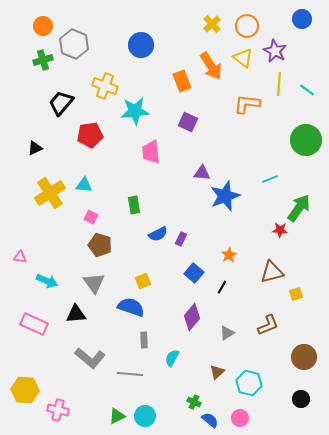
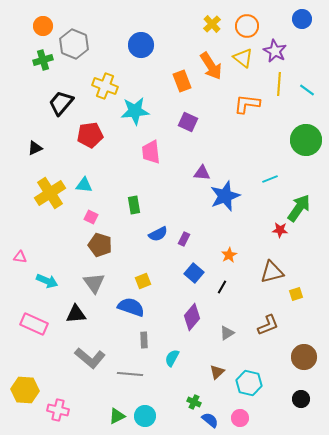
purple rectangle at (181, 239): moved 3 px right
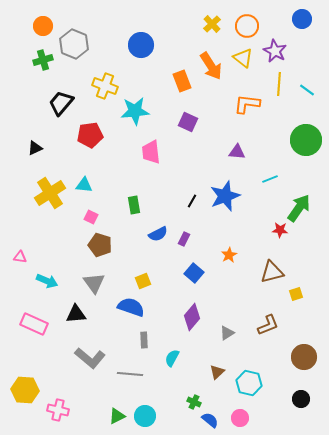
purple triangle at (202, 173): moved 35 px right, 21 px up
black line at (222, 287): moved 30 px left, 86 px up
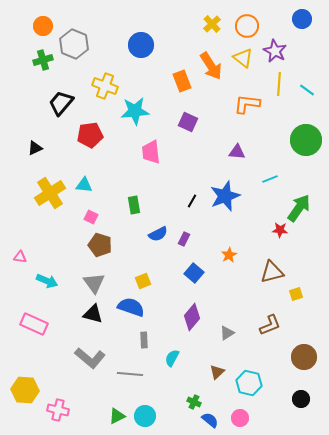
black triangle at (76, 314): moved 17 px right; rotated 20 degrees clockwise
brown L-shape at (268, 325): moved 2 px right
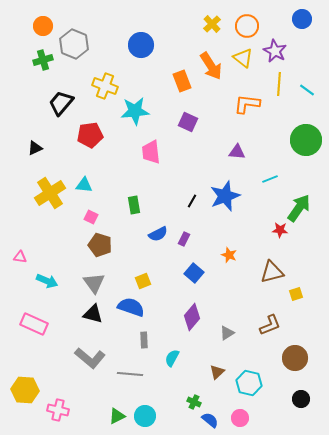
orange star at (229, 255): rotated 21 degrees counterclockwise
brown circle at (304, 357): moved 9 px left, 1 px down
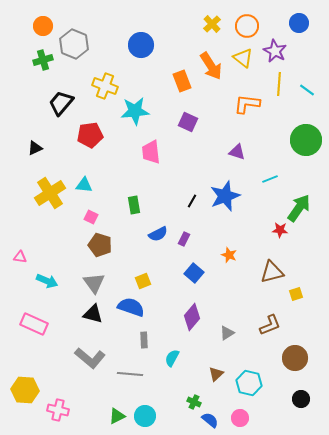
blue circle at (302, 19): moved 3 px left, 4 px down
purple triangle at (237, 152): rotated 12 degrees clockwise
brown triangle at (217, 372): moved 1 px left, 2 px down
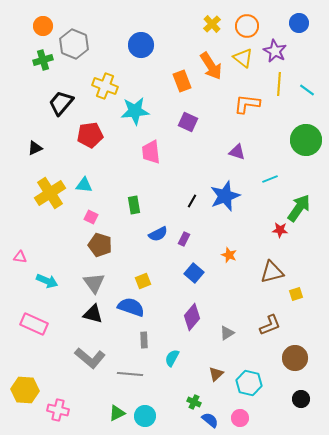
green triangle at (117, 416): moved 3 px up
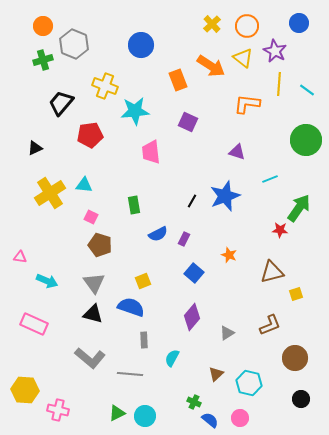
orange arrow at (211, 66): rotated 24 degrees counterclockwise
orange rectangle at (182, 81): moved 4 px left, 1 px up
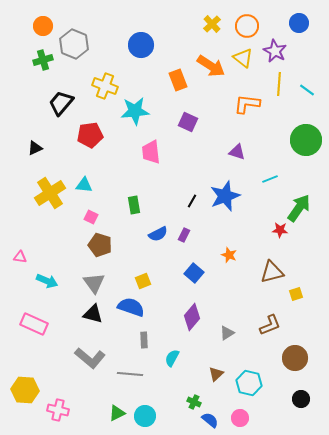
purple rectangle at (184, 239): moved 4 px up
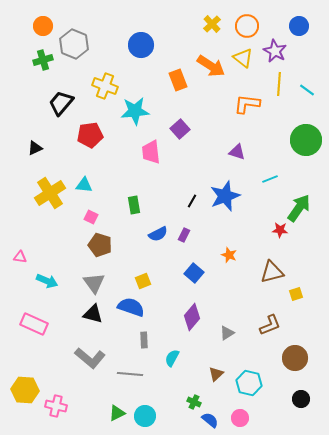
blue circle at (299, 23): moved 3 px down
purple square at (188, 122): moved 8 px left, 7 px down; rotated 24 degrees clockwise
pink cross at (58, 410): moved 2 px left, 4 px up
